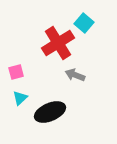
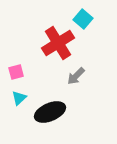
cyan square: moved 1 px left, 4 px up
gray arrow: moved 1 px right, 1 px down; rotated 66 degrees counterclockwise
cyan triangle: moved 1 px left
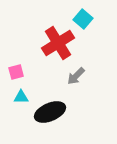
cyan triangle: moved 2 px right, 1 px up; rotated 42 degrees clockwise
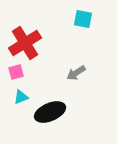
cyan square: rotated 30 degrees counterclockwise
red cross: moved 33 px left
gray arrow: moved 3 px up; rotated 12 degrees clockwise
cyan triangle: rotated 21 degrees counterclockwise
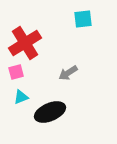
cyan square: rotated 18 degrees counterclockwise
gray arrow: moved 8 px left
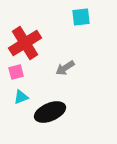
cyan square: moved 2 px left, 2 px up
gray arrow: moved 3 px left, 5 px up
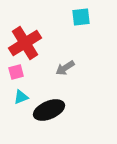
black ellipse: moved 1 px left, 2 px up
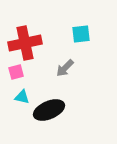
cyan square: moved 17 px down
red cross: rotated 20 degrees clockwise
gray arrow: rotated 12 degrees counterclockwise
cyan triangle: moved 1 px right; rotated 35 degrees clockwise
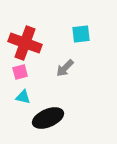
red cross: rotated 32 degrees clockwise
pink square: moved 4 px right
cyan triangle: moved 1 px right
black ellipse: moved 1 px left, 8 px down
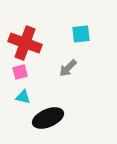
gray arrow: moved 3 px right
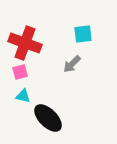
cyan square: moved 2 px right
gray arrow: moved 4 px right, 4 px up
cyan triangle: moved 1 px up
black ellipse: rotated 68 degrees clockwise
